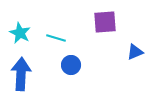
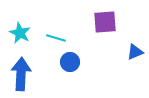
blue circle: moved 1 px left, 3 px up
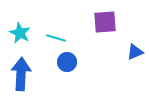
blue circle: moved 3 px left
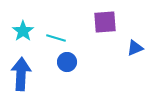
cyan star: moved 3 px right, 2 px up; rotated 10 degrees clockwise
blue triangle: moved 4 px up
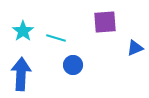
blue circle: moved 6 px right, 3 px down
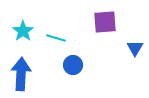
blue triangle: rotated 36 degrees counterclockwise
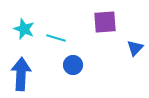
cyan star: moved 1 px right, 2 px up; rotated 15 degrees counterclockwise
blue triangle: rotated 12 degrees clockwise
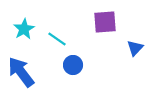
cyan star: rotated 20 degrees clockwise
cyan line: moved 1 px right, 1 px down; rotated 18 degrees clockwise
blue arrow: moved 2 px up; rotated 40 degrees counterclockwise
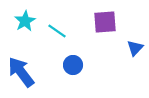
cyan star: moved 1 px right, 8 px up
cyan line: moved 8 px up
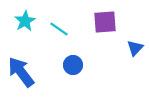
cyan line: moved 2 px right, 2 px up
